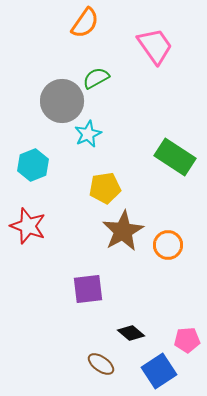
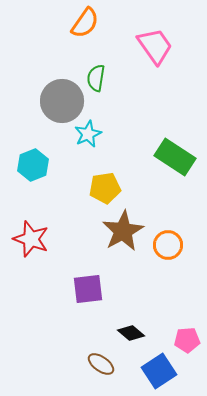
green semicircle: rotated 52 degrees counterclockwise
red star: moved 3 px right, 13 px down
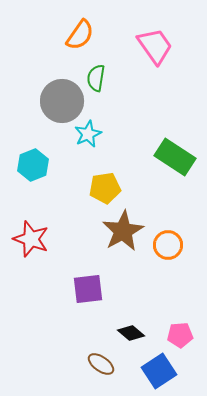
orange semicircle: moved 5 px left, 12 px down
pink pentagon: moved 7 px left, 5 px up
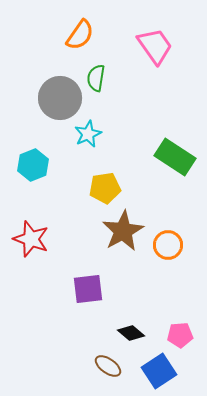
gray circle: moved 2 px left, 3 px up
brown ellipse: moved 7 px right, 2 px down
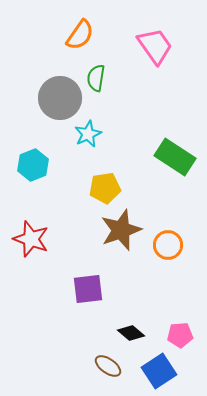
brown star: moved 2 px left, 1 px up; rotated 9 degrees clockwise
